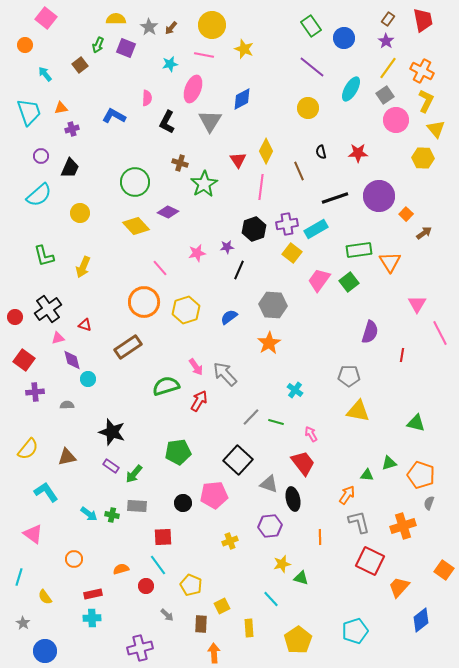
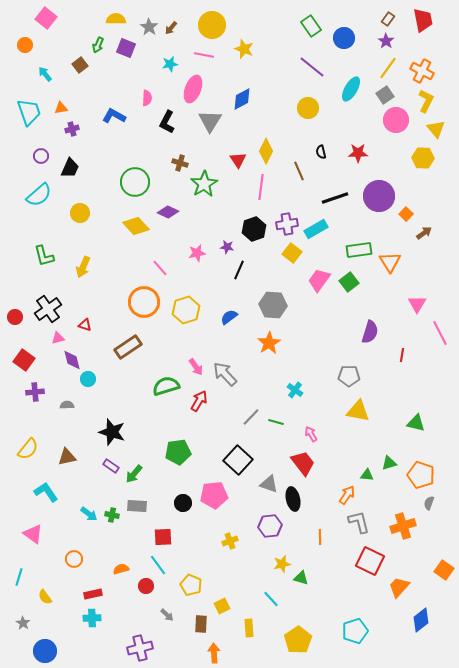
purple star at (227, 247): rotated 16 degrees clockwise
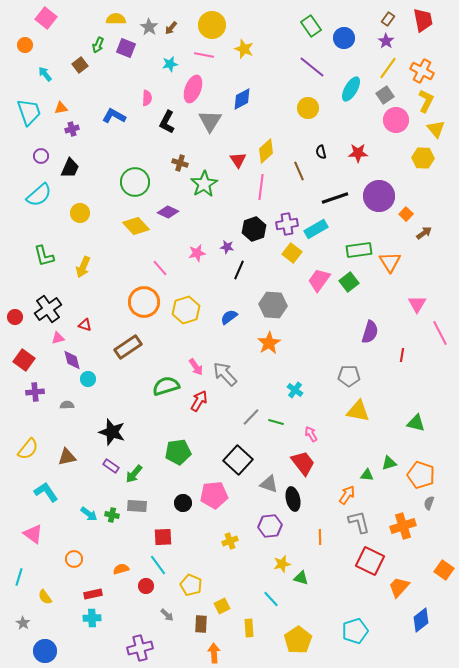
yellow diamond at (266, 151): rotated 20 degrees clockwise
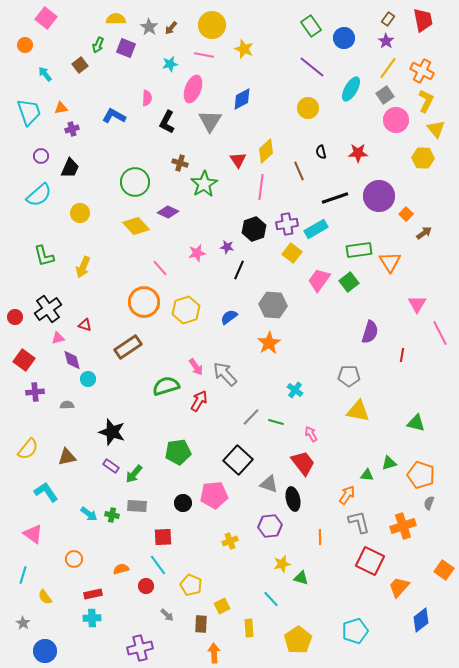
cyan line at (19, 577): moved 4 px right, 2 px up
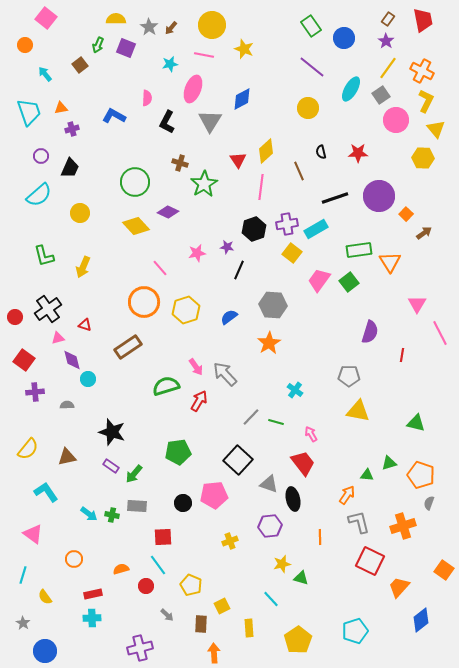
gray square at (385, 95): moved 4 px left
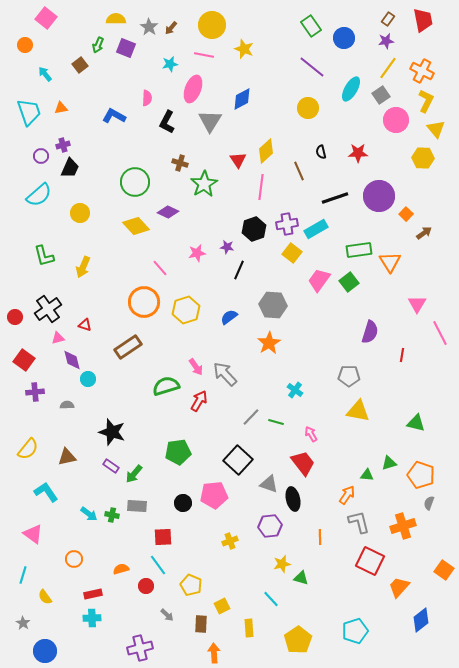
purple star at (386, 41): rotated 28 degrees clockwise
purple cross at (72, 129): moved 9 px left, 16 px down
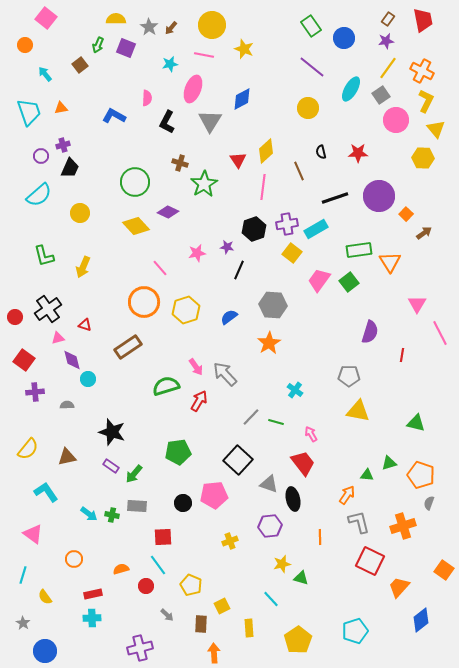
pink line at (261, 187): moved 2 px right
